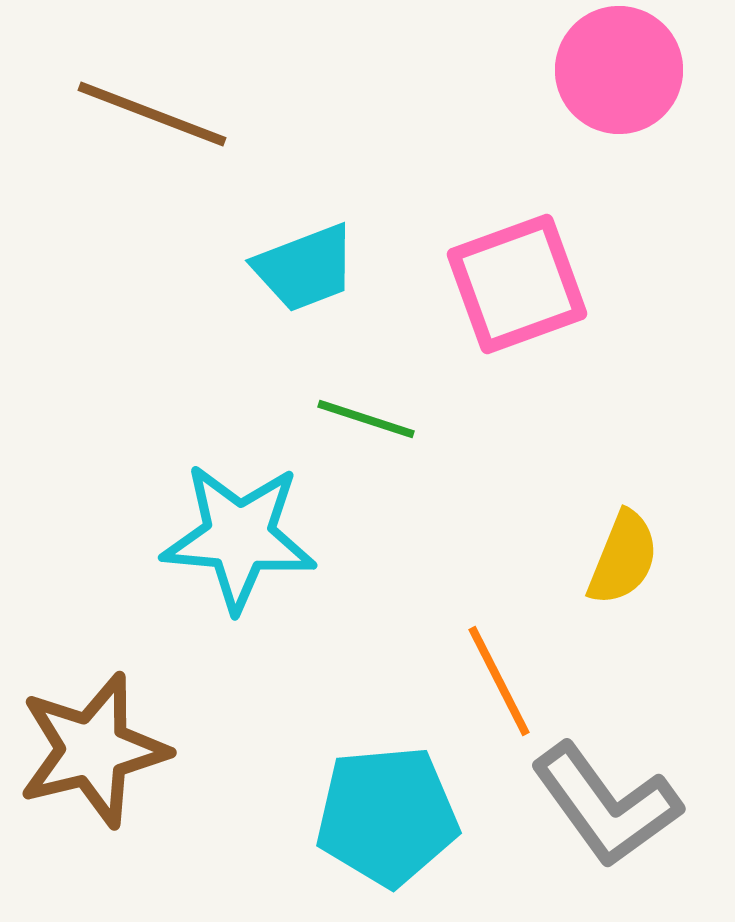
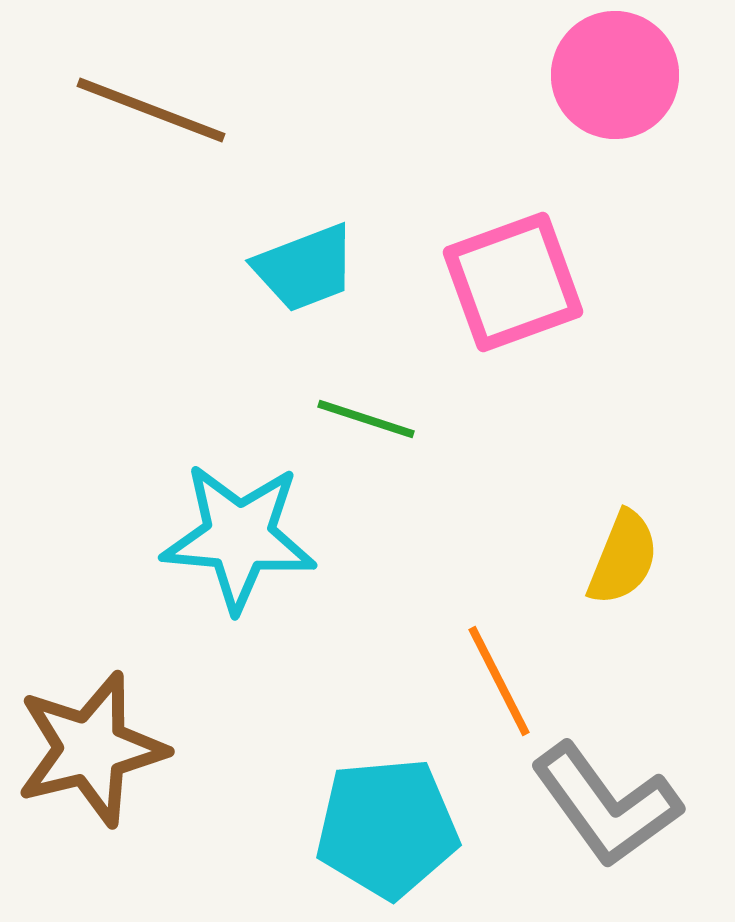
pink circle: moved 4 px left, 5 px down
brown line: moved 1 px left, 4 px up
pink square: moved 4 px left, 2 px up
brown star: moved 2 px left, 1 px up
cyan pentagon: moved 12 px down
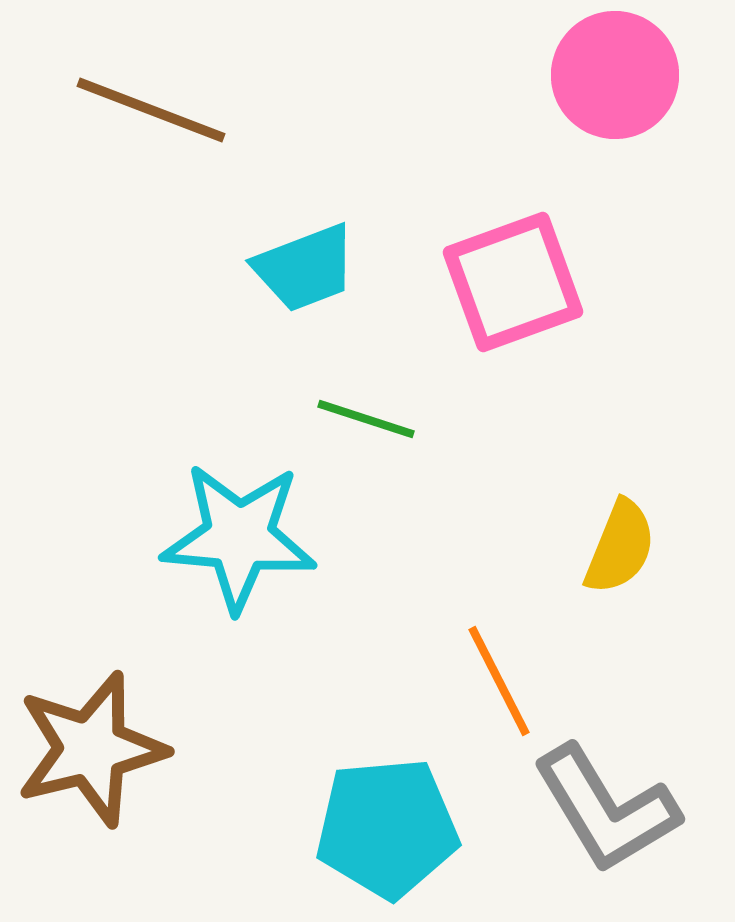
yellow semicircle: moved 3 px left, 11 px up
gray L-shape: moved 4 px down; rotated 5 degrees clockwise
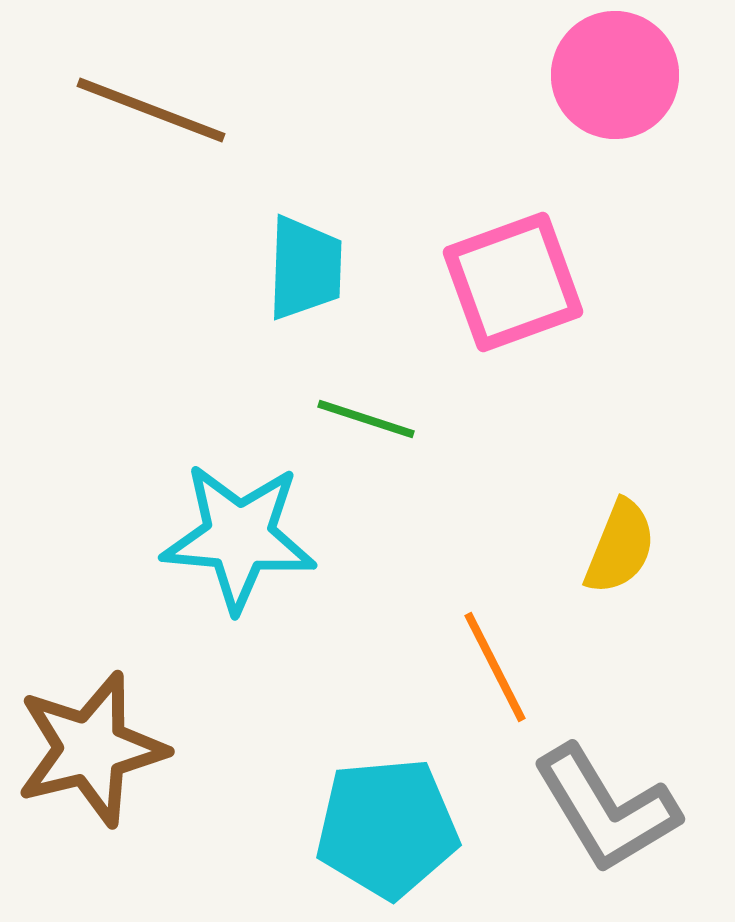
cyan trapezoid: rotated 67 degrees counterclockwise
orange line: moved 4 px left, 14 px up
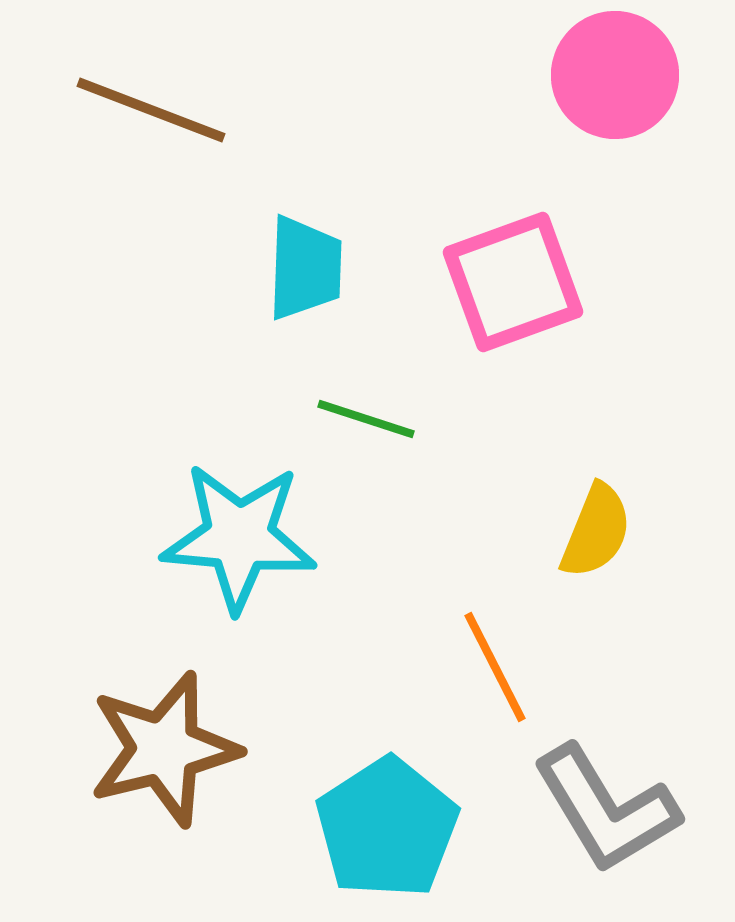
yellow semicircle: moved 24 px left, 16 px up
brown star: moved 73 px right
cyan pentagon: rotated 28 degrees counterclockwise
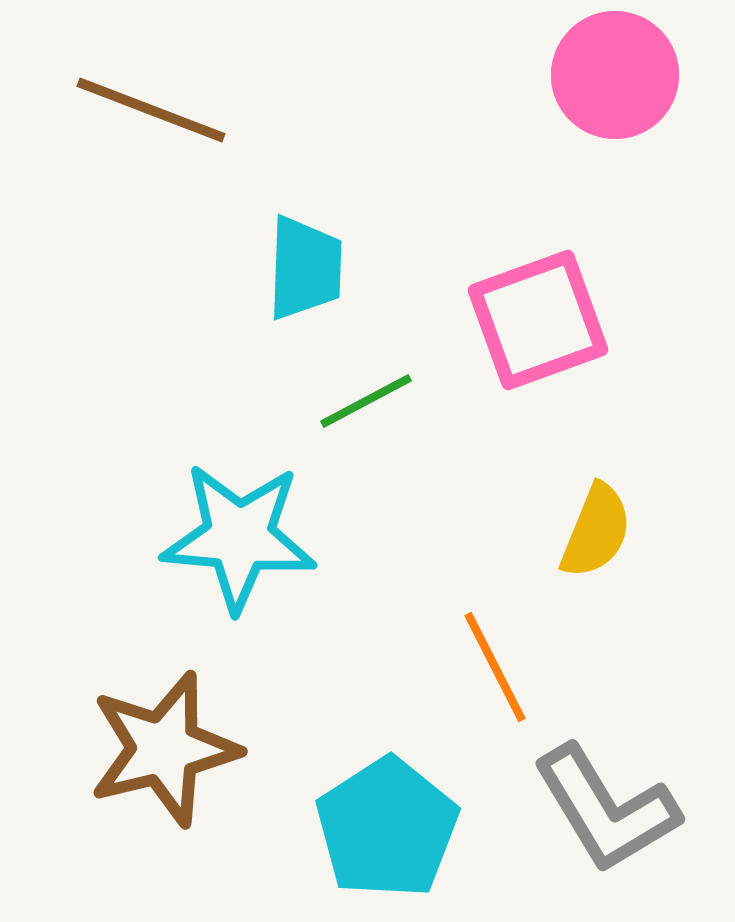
pink square: moved 25 px right, 38 px down
green line: moved 18 px up; rotated 46 degrees counterclockwise
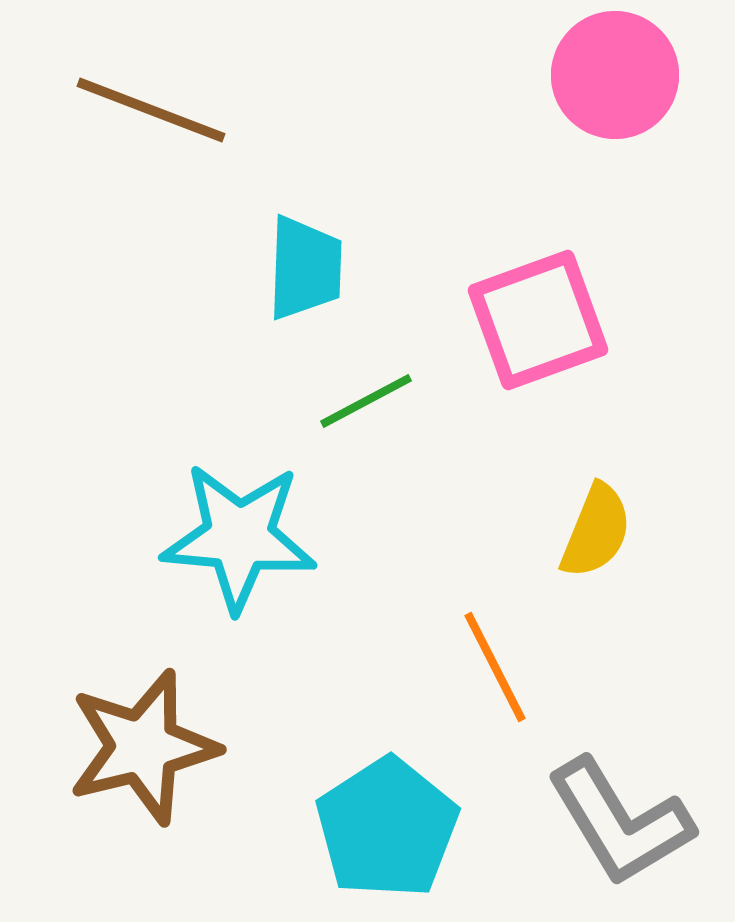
brown star: moved 21 px left, 2 px up
gray L-shape: moved 14 px right, 13 px down
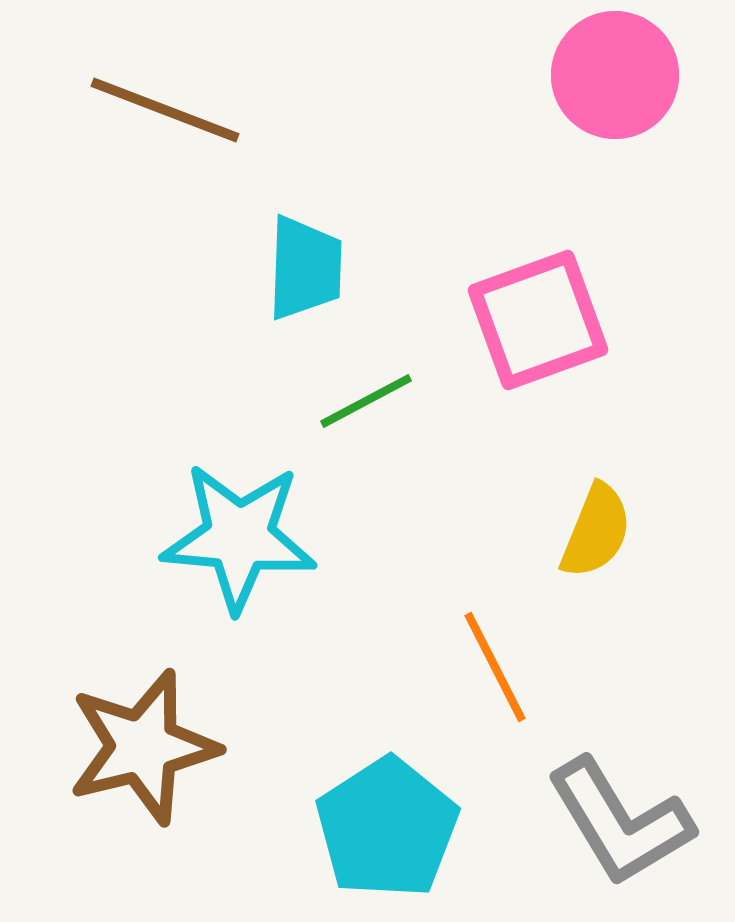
brown line: moved 14 px right
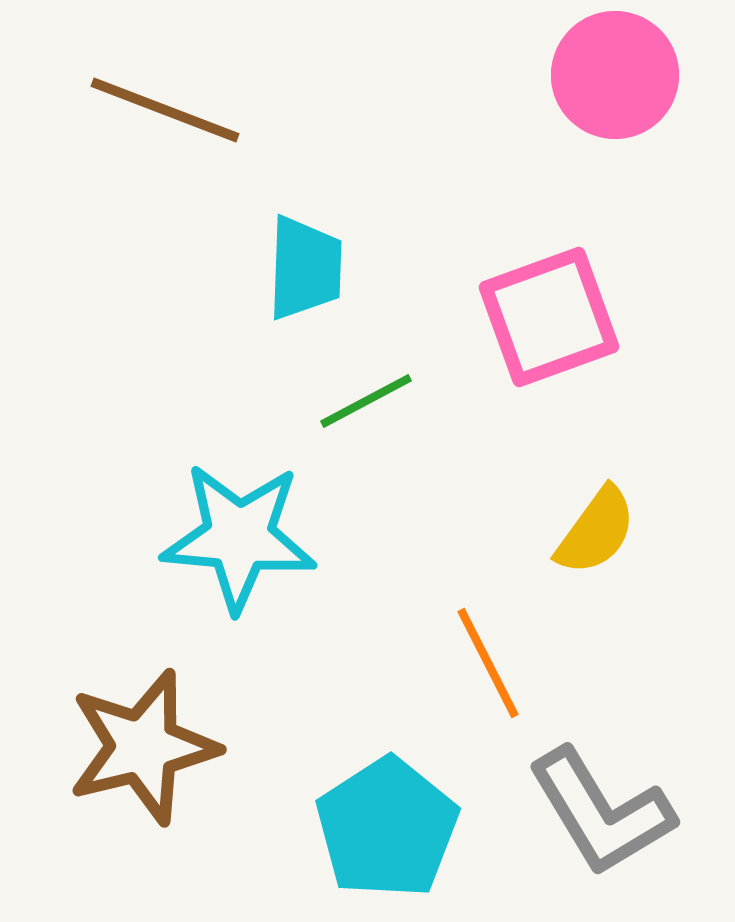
pink square: moved 11 px right, 3 px up
yellow semicircle: rotated 14 degrees clockwise
orange line: moved 7 px left, 4 px up
gray L-shape: moved 19 px left, 10 px up
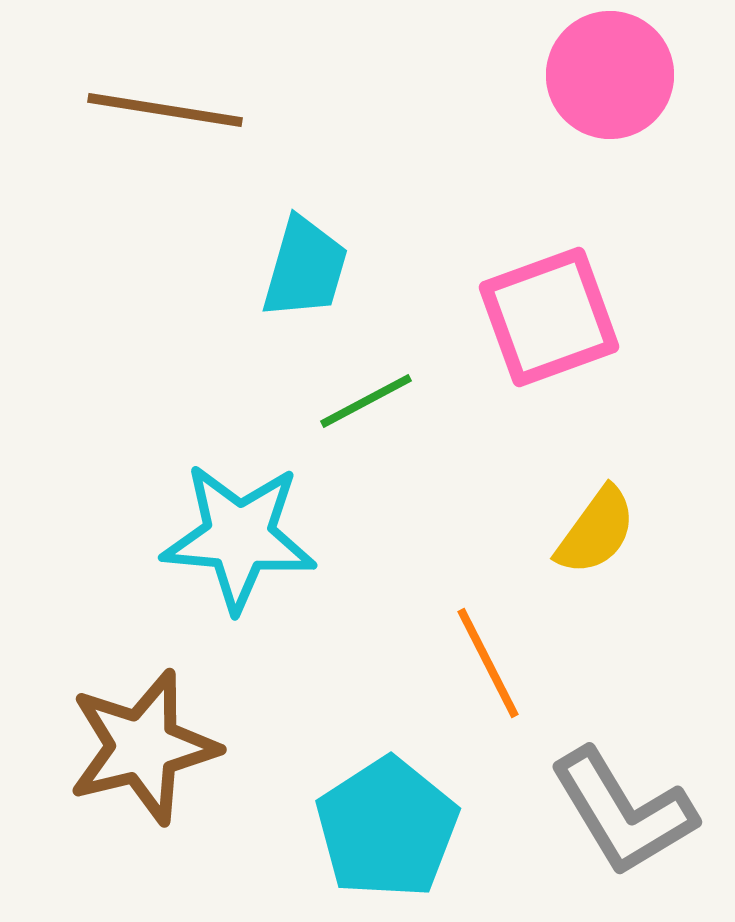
pink circle: moved 5 px left
brown line: rotated 12 degrees counterclockwise
cyan trapezoid: rotated 14 degrees clockwise
gray L-shape: moved 22 px right
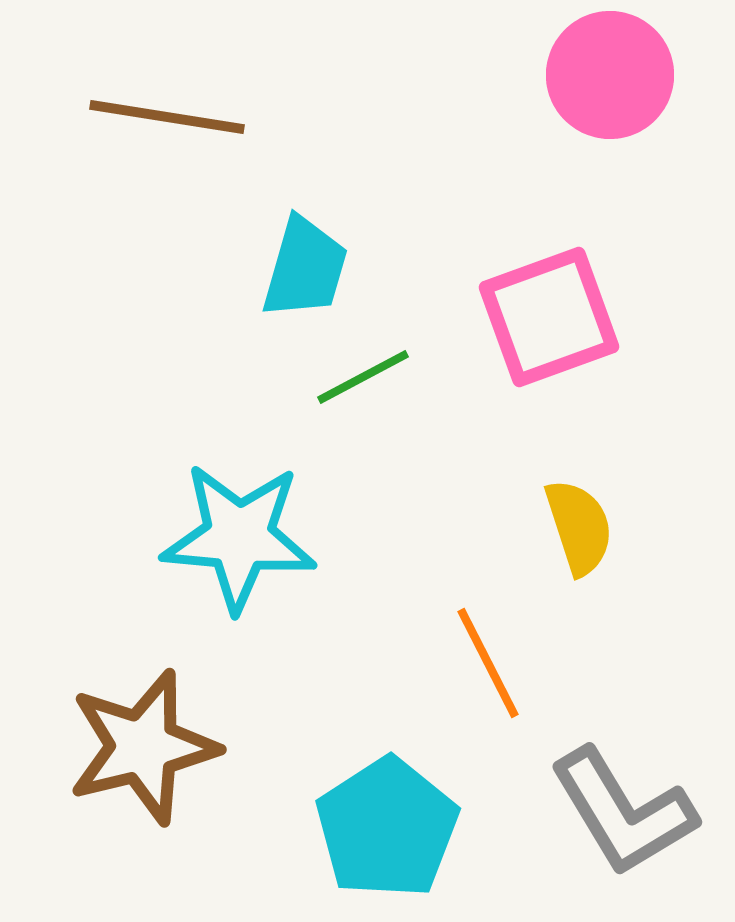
brown line: moved 2 px right, 7 px down
green line: moved 3 px left, 24 px up
yellow semicircle: moved 17 px left, 4 px up; rotated 54 degrees counterclockwise
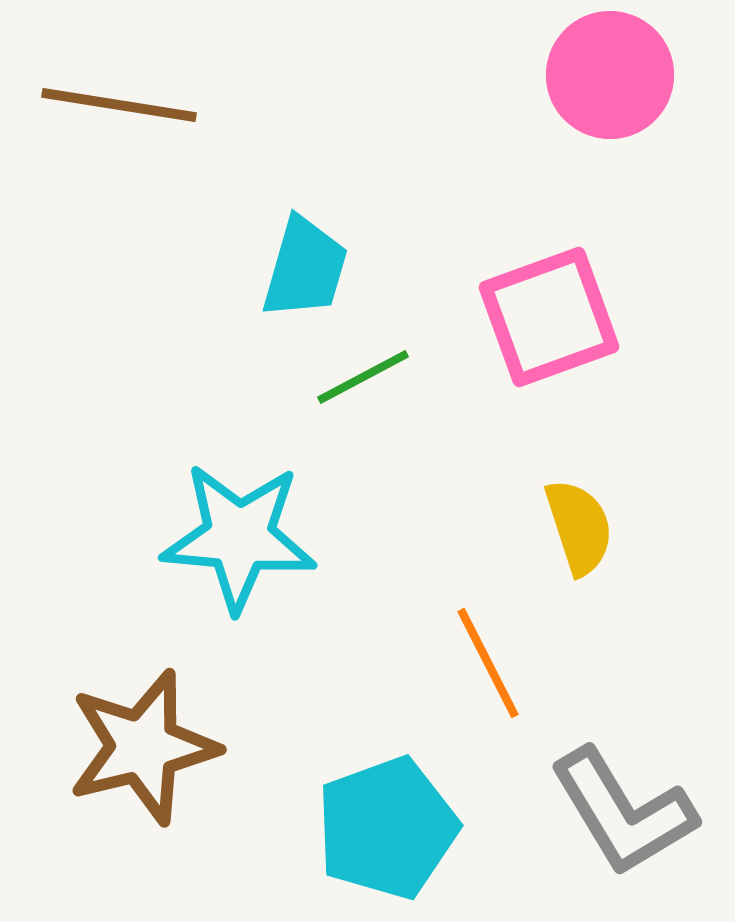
brown line: moved 48 px left, 12 px up
cyan pentagon: rotated 13 degrees clockwise
